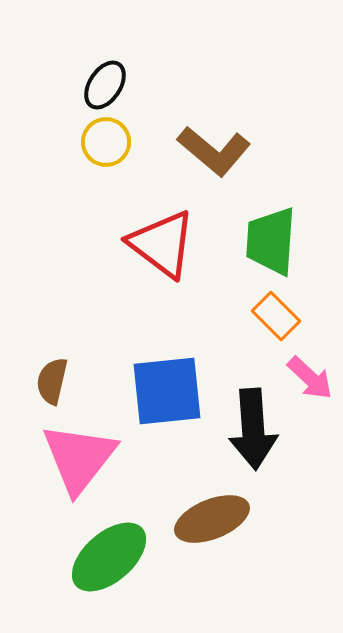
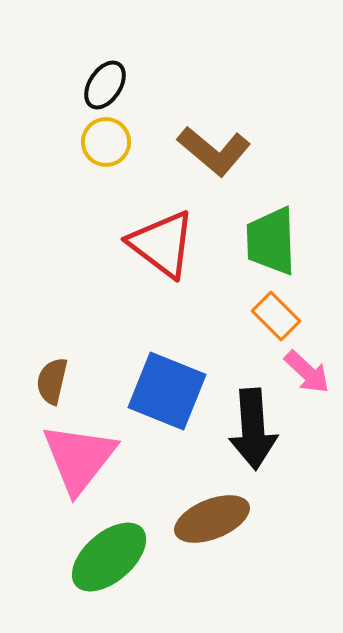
green trapezoid: rotated 6 degrees counterclockwise
pink arrow: moved 3 px left, 6 px up
blue square: rotated 28 degrees clockwise
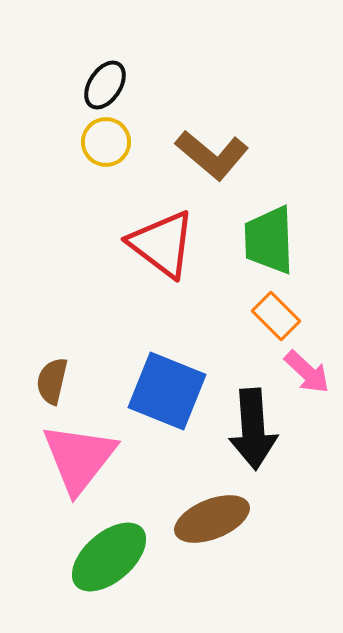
brown L-shape: moved 2 px left, 4 px down
green trapezoid: moved 2 px left, 1 px up
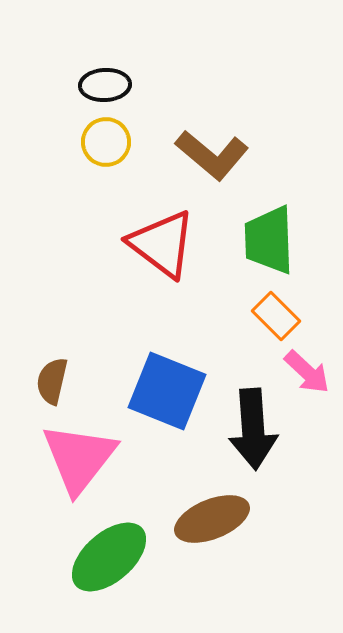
black ellipse: rotated 54 degrees clockwise
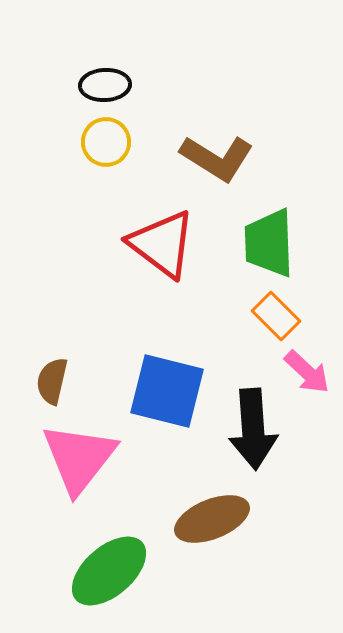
brown L-shape: moved 5 px right, 3 px down; rotated 8 degrees counterclockwise
green trapezoid: moved 3 px down
blue square: rotated 8 degrees counterclockwise
green ellipse: moved 14 px down
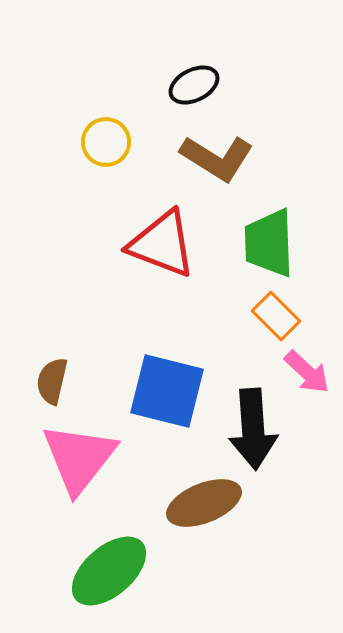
black ellipse: moved 89 px right; rotated 24 degrees counterclockwise
red triangle: rotated 16 degrees counterclockwise
brown ellipse: moved 8 px left, 16 px up
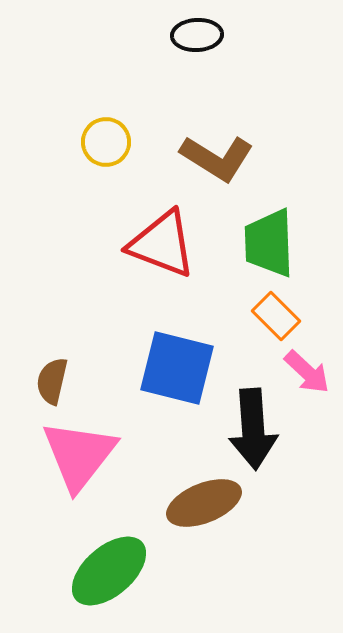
black ellipse: moved 3 px right, 50 px up; rotated 24 degrees clockwise
blue square: moved 10 px right, 23 px up
pink triangle: moved 3 px up
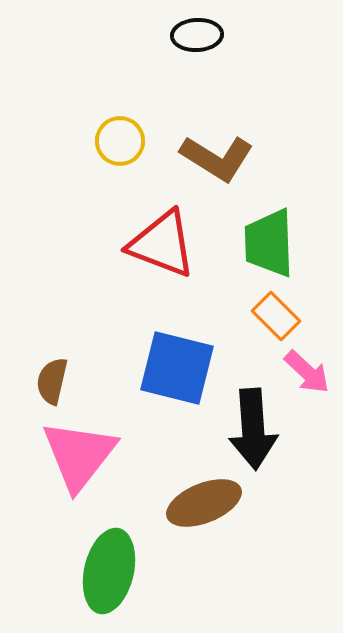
yellow circle: moved 14 px right, 1 px up
green ellipse: rotated 36 degrees counterclockwise
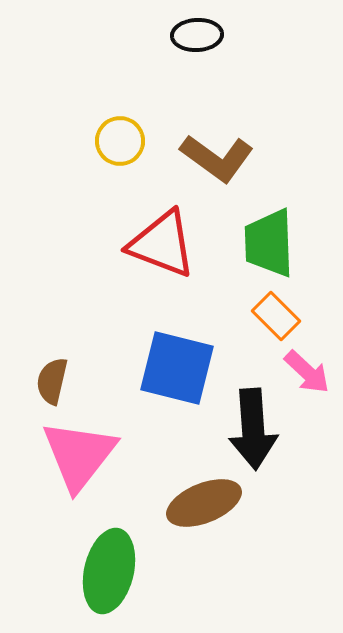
brown L-shape: rotated 4 degrees clockwise
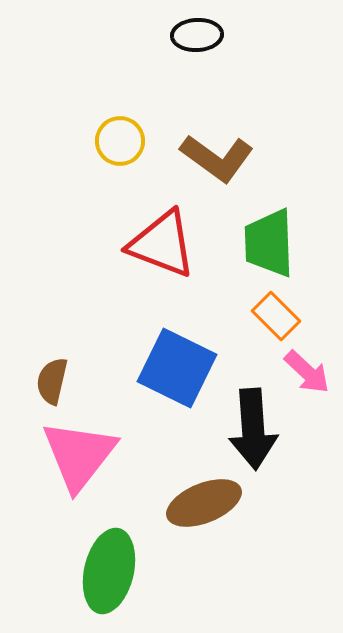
blue square: rotated 12 degrees clockwise
